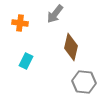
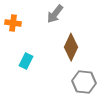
orange cross: moved 7 px left
brown diamond: rotated 12 degrees clockwise
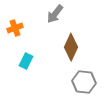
orange cross: moved 2 px right, 5 px down; rotated 28 degrees counterclockwise
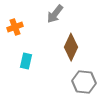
orange cross: moved 1 px up
cyan rectangle: rotated 14 degrees counterclockwise
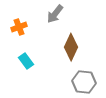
orange cross: moved 4 px right
cyan rectangle: rotated 49 degrees counterclockwise
